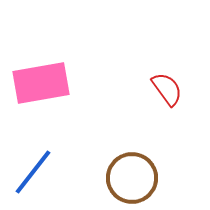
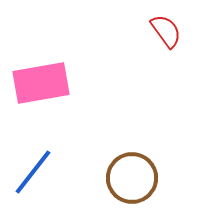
red semicircle: moved 1 px left, 58 px up
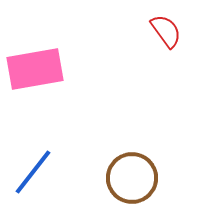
pink rectangle: moved 6 px left, 14 px up
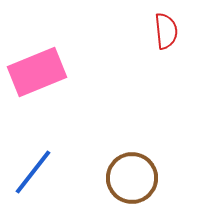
red semicircle: rotated 30 degrees clockwise
pink rectangle: moved 2 px right, 3 px down; rotated 12 degrees counterclockwise
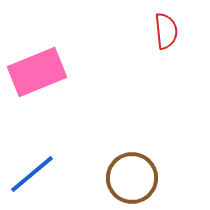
blue line: moved 1 px left, 2 px down; rotated 12 degrees clockwise
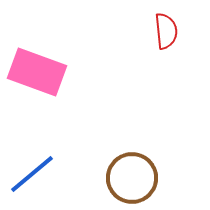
pink rectangle: rotated 42 degrees clockwise
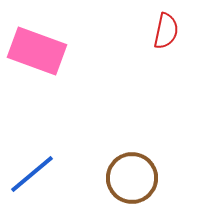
red semicircle: rotated 18 degrees clockwise
pink rectangle: moved 21 px up
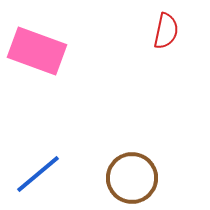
blue line: moved 6 px right
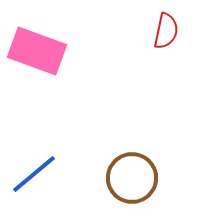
blue line: moved 4 px left
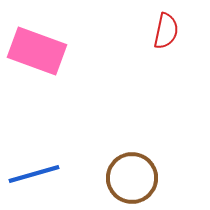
blue line: rotated 24 degrees clockwise
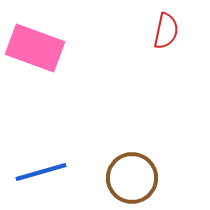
pink rectangle: moved 2 px left, 3 px up
blue line: moved 7 px right, 2 px up
